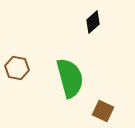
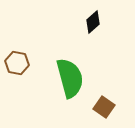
brown hexagon: moved 5 px up
brown square: moved 1 px right, 4 px up; rotated 10 degrees clockwise
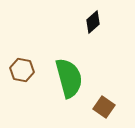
brown hexagon: moved 5 px right, 7 px down
green semicircle: moved 1 px left
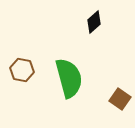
black diamond: moved 1 px right
brown square: moved 16 px right, 8 px up
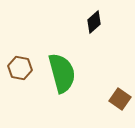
brown hexagon: moved 2 px left, 2 px up
green semicircle: moved 7 px left, 5 px up
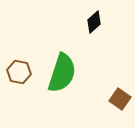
brown hexagon: moved 1 px left, 4 px down
green semicircle: rotated 33 degrees clockwise
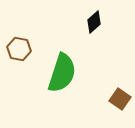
brown hexagon: moved 23 px up
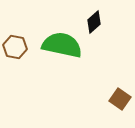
brown hexagon: moved 4 px left, 2 px up
green semicircle: moved 28 px up; rotated 96 degrees counterclockwise
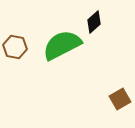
green semicircle: rotated 39 degrees counterclockwise
brown square: rotated 25 degrees clockwise
